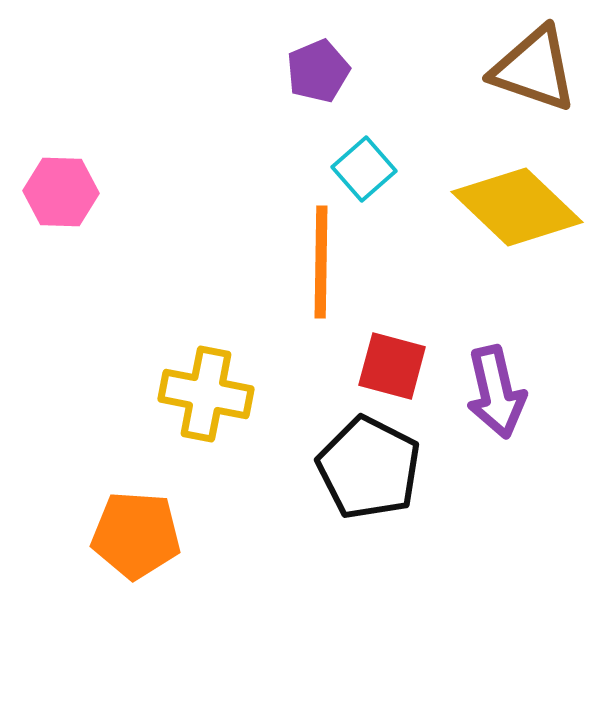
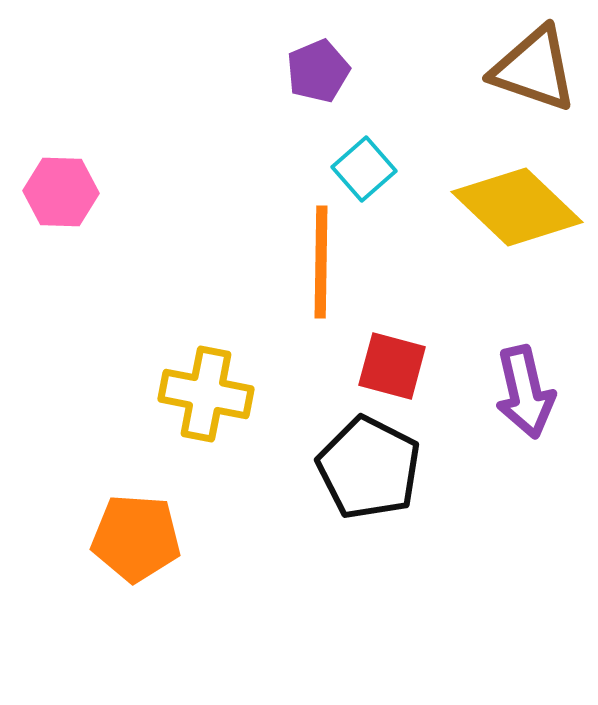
purple arrow: moved 29 px right
orange pentagon: moved 3 px down
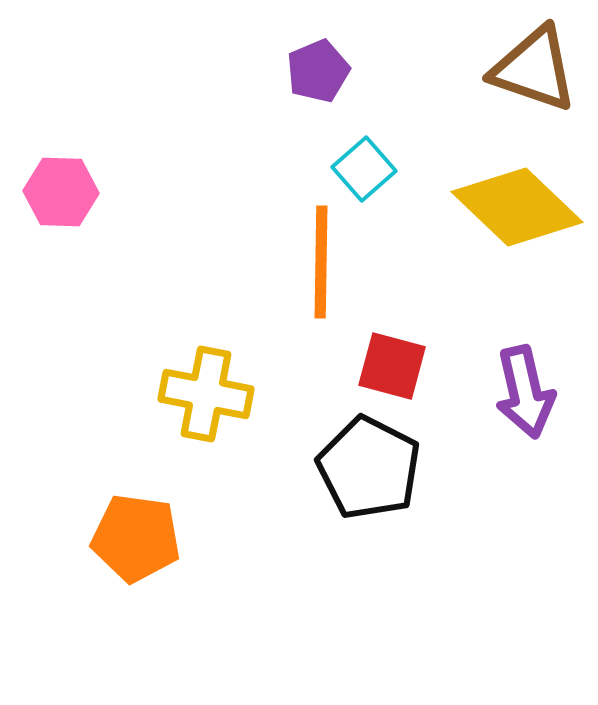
orange pentagon: rotated 4 degrees clockwise
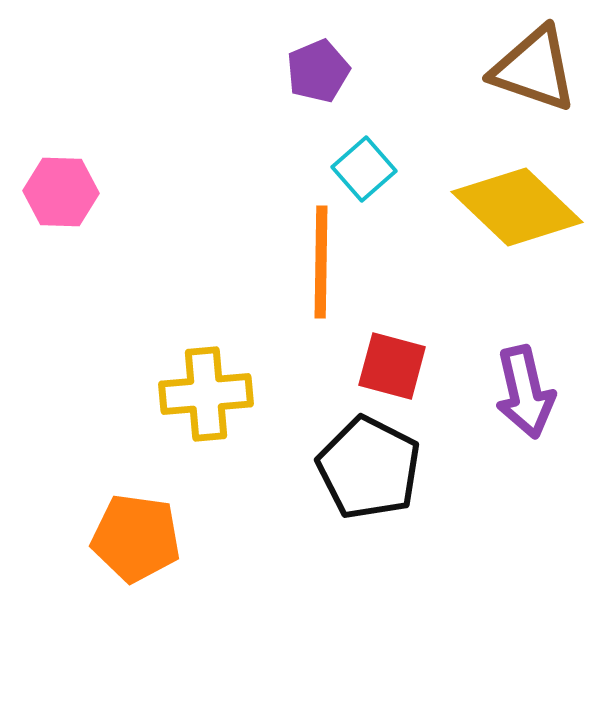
yellow cross: rotated 16 degrees counterclockwise
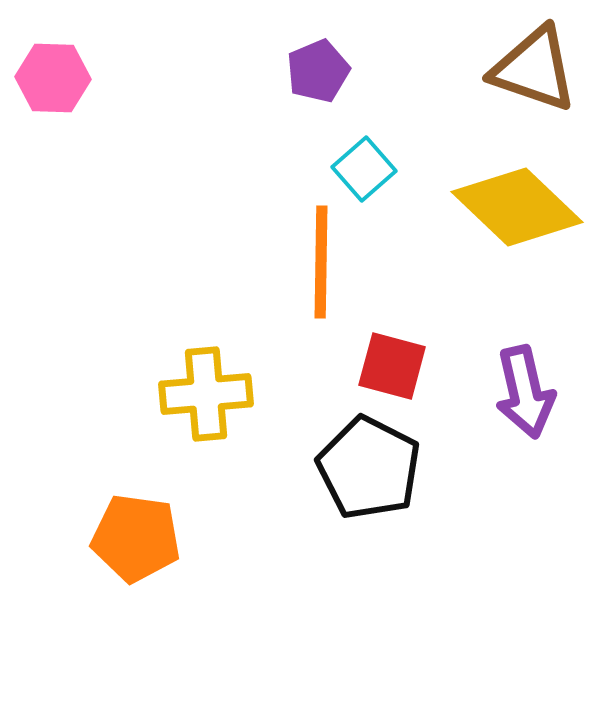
pink hexagon: moved 8 px left, 114 px up
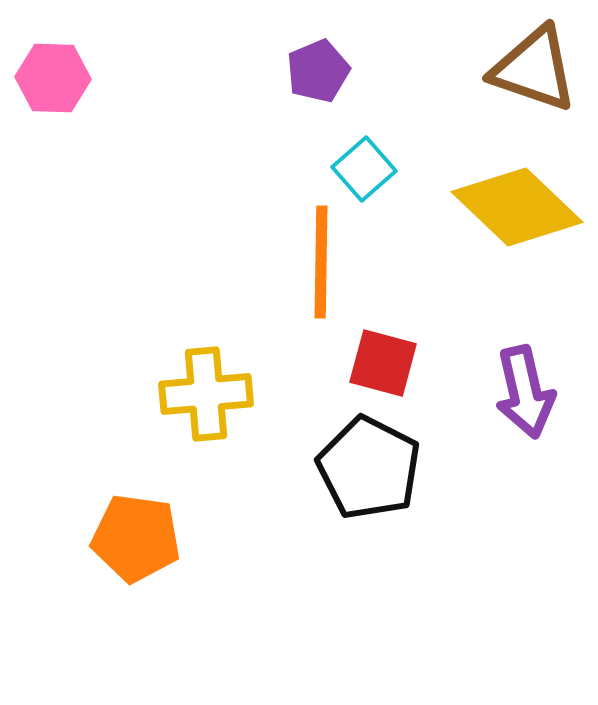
red square: moved 9 px left, 3 px up
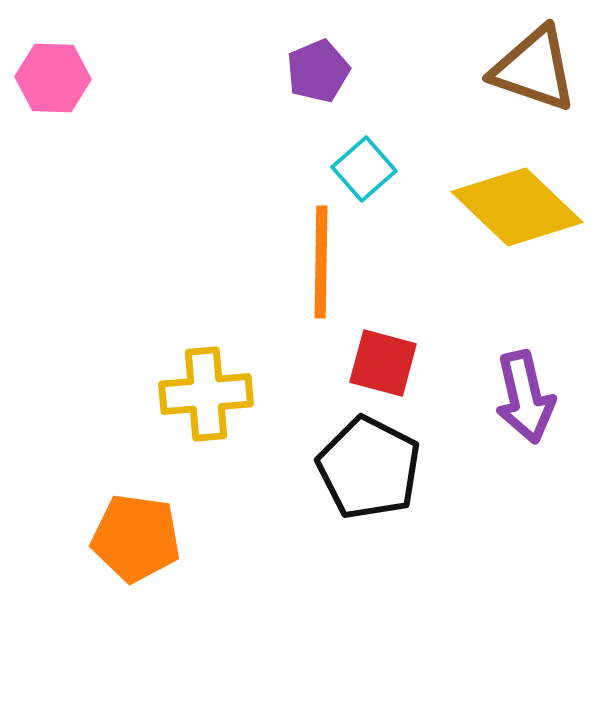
purple arrow: moved 5 px down
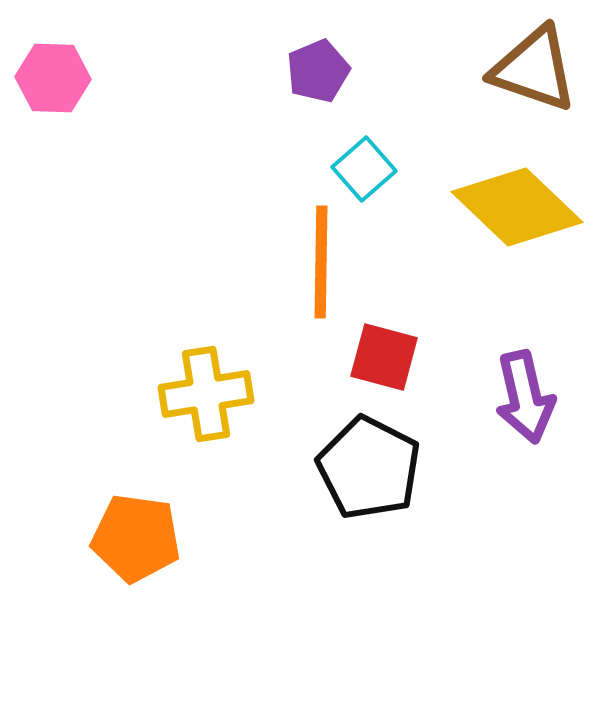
red square: moved 1 px right, 6 px up
yellow cross: rotated 4 degrees counterclockwise
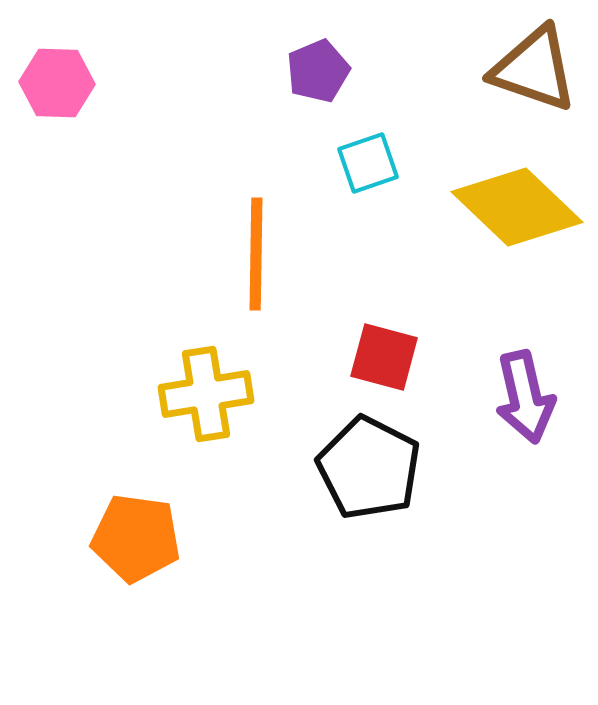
pink hexagon: moved 4 px right, 5 px down
cyan square: moved 4 px right, 6 px up; rotated 22 degrees clockwise
orange line: moved 65 px left, 8 px up
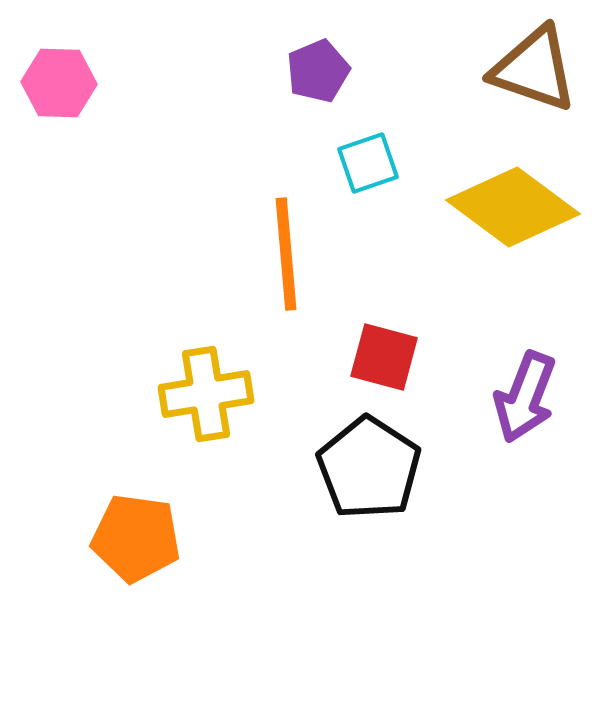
pink hexagon: moved 2 px right
yellow diamond: moved 4 px left; rotated 7 degrees counterclockwise
orange line: moved 30 px right; rotated 6 degrees counterclockwise
purple arrow: rotated 34 degrees clockwise
black pentagon: rotated 6 degrees clockwise
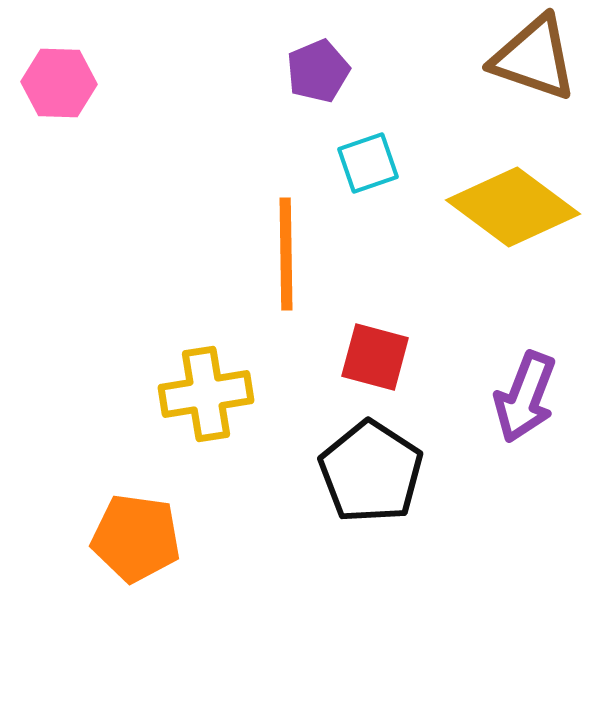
brown triangle: moved 11 px up
orange line: rotated 4 degrees clockwise
red square: moved 9 px left
black pentagon: moved 2 px right, 4 px down
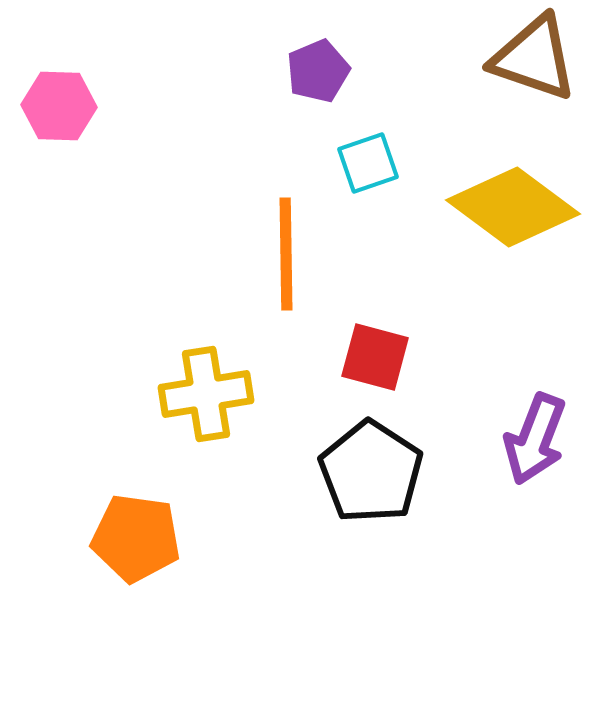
pink hexagon: moved 23 px down
purple arrow: moved 10 px right, 42 px down
